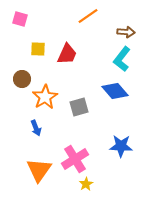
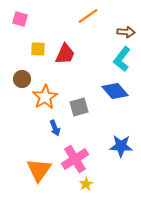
red trapezoid: moved 2 px left
blue arrow: moved 19 px right
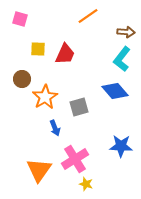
yellow star: rotated 24 degrees counterclockwise
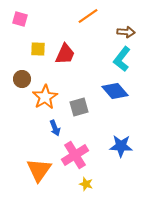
pink cross: moved 4 px up
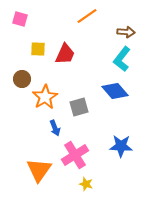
orange line: moved 1 px left
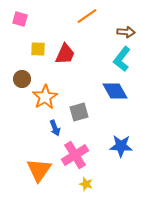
blue diamond: rotated 12 degrees clockwise
gray square: moved 5 px down
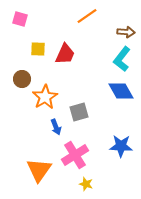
blue diamond: moved 6 px right
blue arrow: moved 1 px right, 1 px up
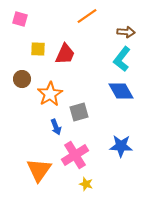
orange star: moved 5 px right, 3 px up
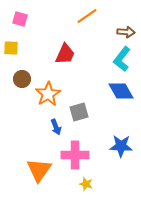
yellow square: moved 27 px left, 1 px up
orange star: moved 2 px left
pink cross: rotated 32 degrees clockwise
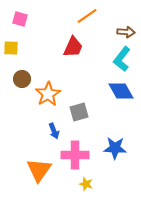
red trapezoid: moved 8 px right, 7 px up
blue arrow: moved 2 px left, 4 px down
blue star: moved 6 px left, 2 px down
